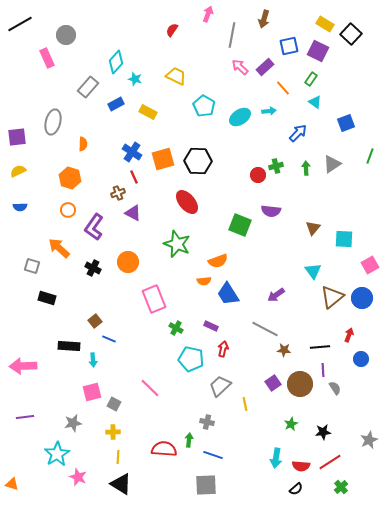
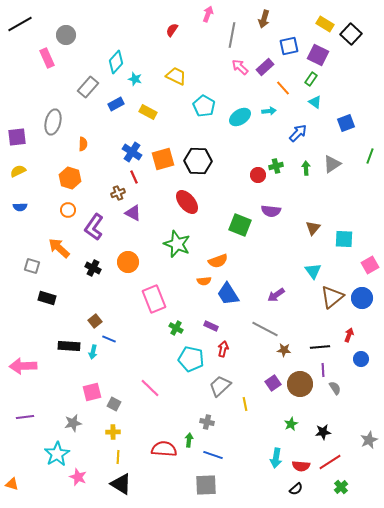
purple square at (318, 51): moved 4 px down
cyan arrow at (93, 360): moved 8 px up; rotated 16 degrees clockwise
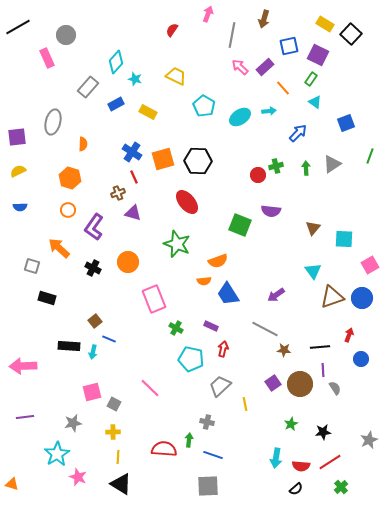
black line at (20, 24): moved 2 px left, 3 px down
purple triangle at (133, 213): rotated 12 degrees counterclockwise
brown triangle at (332, 297): rotated 20 degrees clockwise
gray square at (206, 485): moved 2 px right, 1 px down
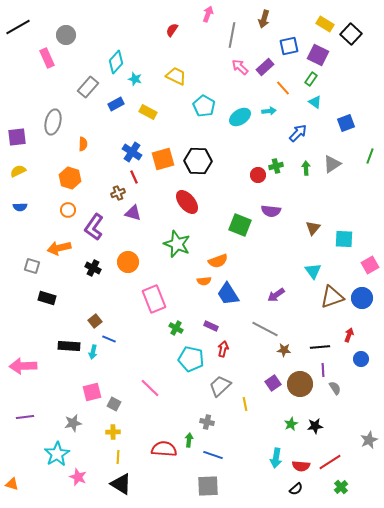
orange arrow at (59, 248): rotated 55 degrees counterclockwise
black star at (323, 432): moved 8 px left, 6 px up
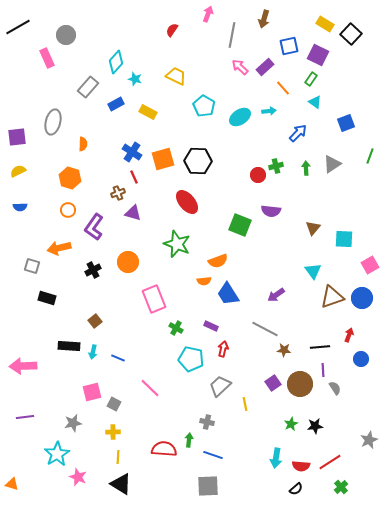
black cross at (93, 268): moved 2 px down; rotated 35 degrees clockwise
blue line at (109, 339): moved 9 px right, 19 px down
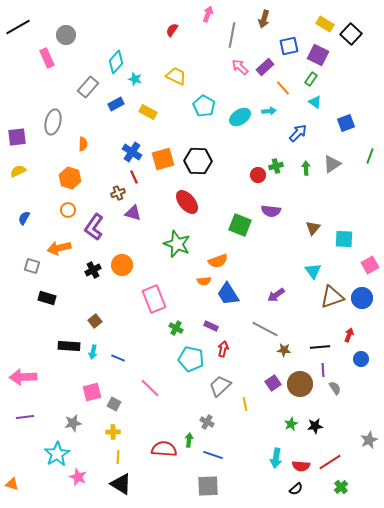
blue semicircle at (20, 207): moved 4 px right, 11 px down; rotated 120 degrees clockwise
orange circle at (128, 262): moved 6 px left, 3 px down
pink arrow at (23, 366): moved 11 px down
gray cross at (207, 422): rotated 16 degrees clockwise
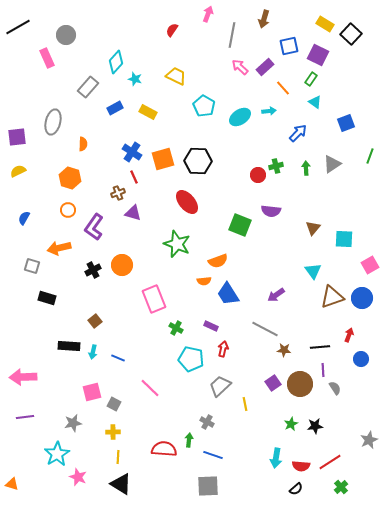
blue rectangle at (116, 104): moved 1 px left, 4 px down
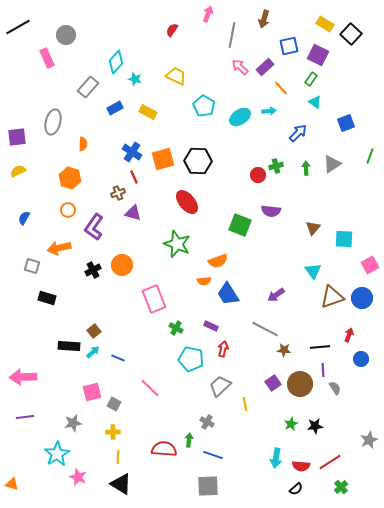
orange line at (283, 88): moved 2 px left
brown square at (95, 321): moved 1 px left, 10 px down
cyan arrow at (93, 352): rotated 144 degrees counterclockwise
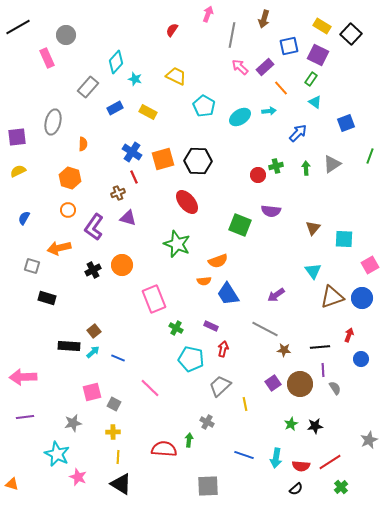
yellow rectangle at (325, 24): moved 3 px left, 2 px down
purple triangle at (133, 213): moved 5 px left, 5 px down
cyan star at (57, 454): rotated 15 degrees counterclockwise
blue line at (213, 455): moved 31 px right
